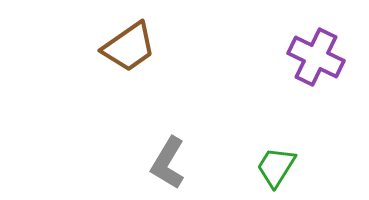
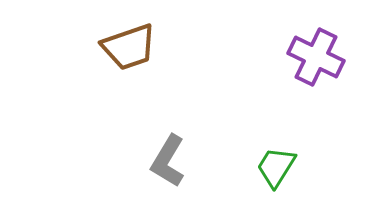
brown trapezoid: rotated 16 degrees clockwise
gray L-shape: moved 2 px up
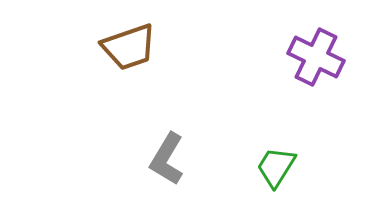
gray L-shape: moved 1 px left, 2 px up
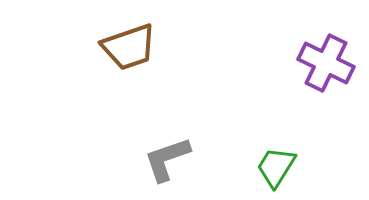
purple cross: moved 10 px right, 6 px down
gray L-shape: rotated 40 degrees clockwise
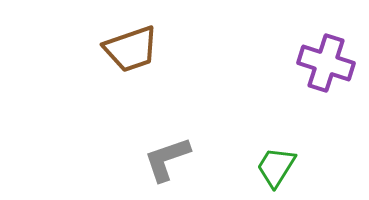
brown trapezoid: moved 2 px right, 2 px down
purple cross: rotated 8 degrees counterclockwise
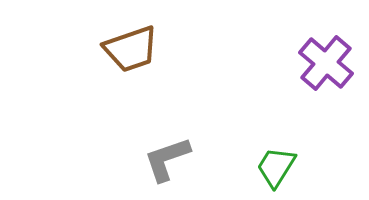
purple cross: rotated 22 degrees clockwise
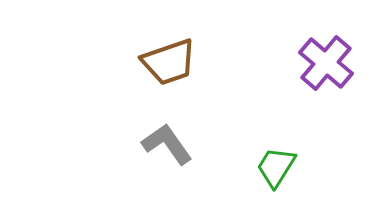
brown trapezoid: moved 38 px right, 13 px down
gray L-shape: moved 15 px up; rotated 74 degrees clockwise
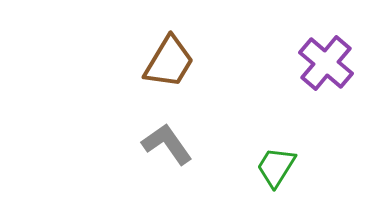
brown trapezoid: rotated 40 degrees counterclockwise
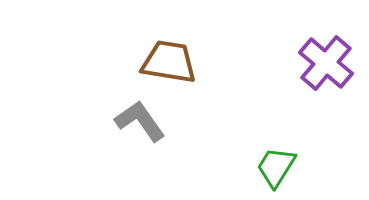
brown trapezoid: rotated 112 degrees counterclockwise
gray L-shape: moved 27 px left, 23 px up
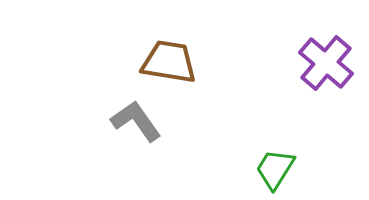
gray L-shape: moved 4 px left
green trapezoid: moved 1 px left, 2 px down
